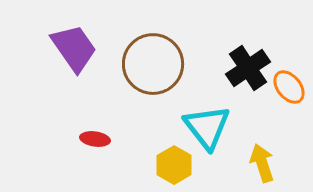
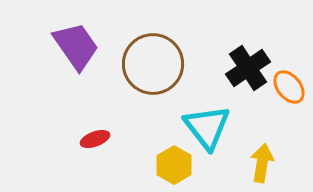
purple trapezoid: moved 2 px right, 2 px up
red ellipse: rotated 28 degrees counterclockwise
yellow arrow: rotated 27 degrees clockwise
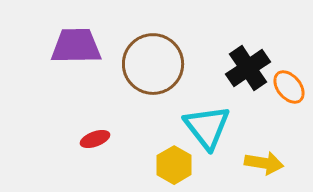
purple trapezoid: rotated 56 degrees counterclockwise
yellow arrow: moved 2 px right; rotated 90 degrees clockwise
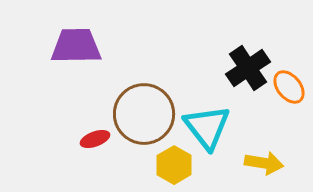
brown circle: moved 9 px left, 50 px down
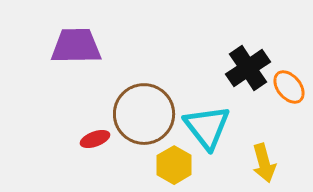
yellow arrow: rotated 66 degrees clockwise
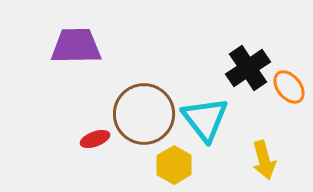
cyan triangle: moved 2 px left, 8 px up
yellow arrow: moved 3 px up
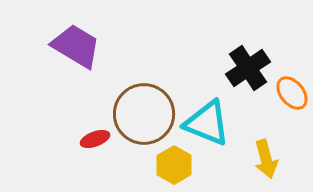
purple trapezoid: rotated 32 degrees clockwise
orange ellipse: moved 3 px right, 6 px down
cyan triangle: moved 2 px right, 4 px down; rotated 30 degrees counterclockwise
yellow arrow: moved 2 px right, 1 px up
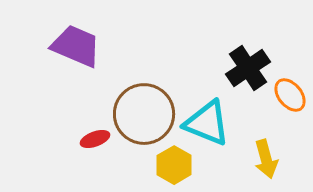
purple trapezoid: rotated 8 degrees counterclockwise
orange ellipse: moved 2 px left, 2 px down
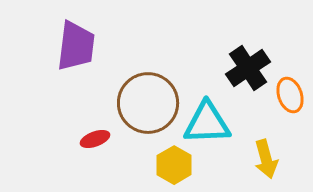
purple trapezoid: rotated 74 degrees clockwise
orange ellipse: rotated 20 degrees clockwise
brown circle: moved 4 px right, 11 px up
cyan triangle: rotated 24 degrees counterclockwise
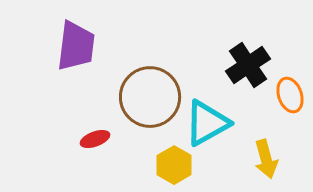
black cross: moved 3 px up
brown circle: moved 2 px right, 6 px up
cyan triangle: rotated 27 degrees counterclockwise
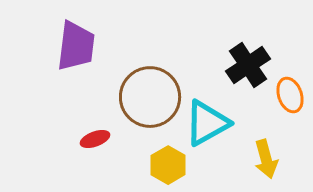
yellow hexagon: moved 6 px left
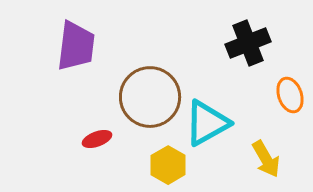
black cross: moved 22 px up; rotated 12 degrees clockwise
red ellipse: moved 2 px right
yellow arrow: rotated 15 degrees counterclockwise
